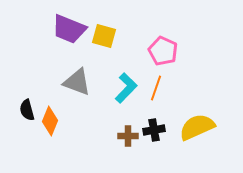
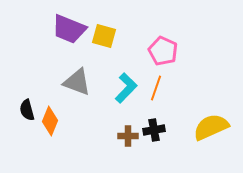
yellow semicircle: moved 14 px right
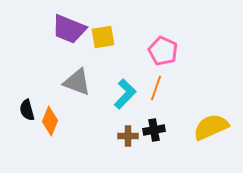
yellow square: moved 1 px left, 1 px down; rotated 25 degrees counterclockwise
cyan L-shape: moved 1 px left, 6 px down
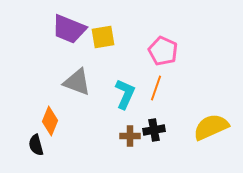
cyan L-shape: rotated 20 degrees counterclockwise
black semicircle: moved 9 px right, 35 px down
brown cross: moved 2 px right
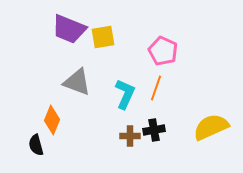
orange diamond: moved 2 px right, 1 px up
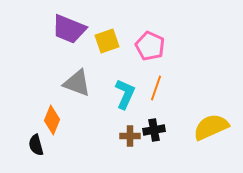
yellow square: moved 4 px right, 4 px down; rotated 10 degrees counterclockwise
pink pentagon: moved 13 px left, 5 px up
gray triangle: moved 1 px down
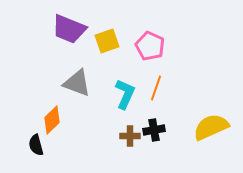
orange diamond: rotated 24 degrees clockwise
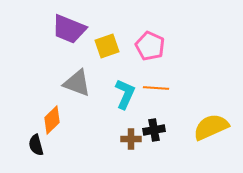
yellow square: moved 5 px down
orange line: rotated 75 degrees clockwise
brown cross: moved 1 px right, 3 px down
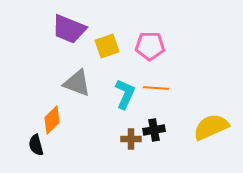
pink pentagon: rotated 24 degrees counterclockwise
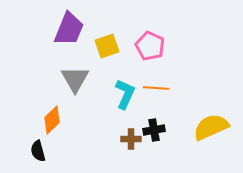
purple trapezoid: rotated 90 degrees counterclockwise
pink pentagon: rotated 24 degrees clockwise
gray triangle: moved 2 px left, 4 px up; rotated 40 degrees clockwise
black semicircle: moved 2 px right, 6 px down
